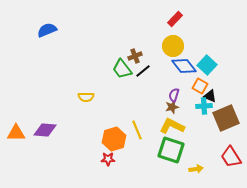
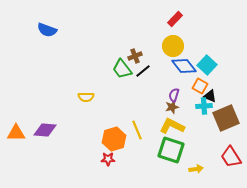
blue semicircle: rotated 138 degrees counterclockwise
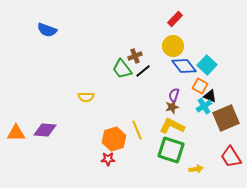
cyan cross: rotated 28 degrees counterclockwise
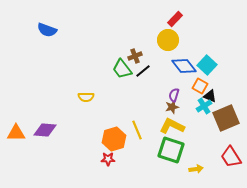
yellow circle: moved 5 px left, 6 px up
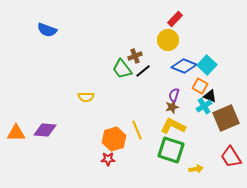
blue diamond: rotated 30 degrees counterclockwise
yellow L-shape: moved 1 px right
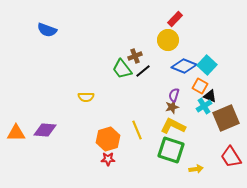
orange hexagon: moved 6 px left
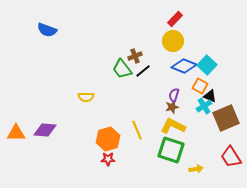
yellow circle: moved 5 px right, 1 px down
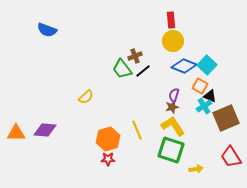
red rectangle: moved 4 px left, 1 px down; rotated 49 degrees counterclockwise
yellow semicircle: rotated 42 degrees counterclockwise
yellow L-shape: rotated 30 degrees clockwise
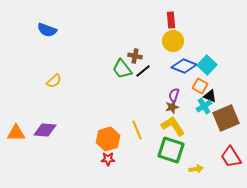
brown cross: rotated 32 degrees clockwise
yellow semicircle: moved 32 px left, 16 px up
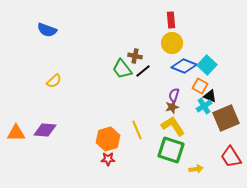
yellow circle: moved 1 px left, 2 px down
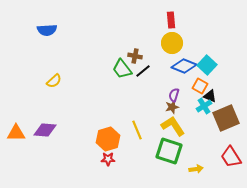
blue semicircle: rotated 24 degrees counterclockwise
green square: moved 2 px left, 1 px down
